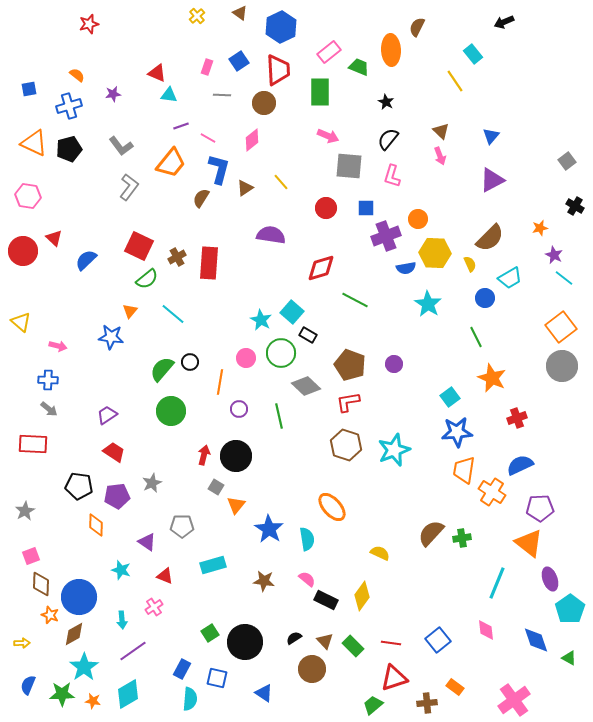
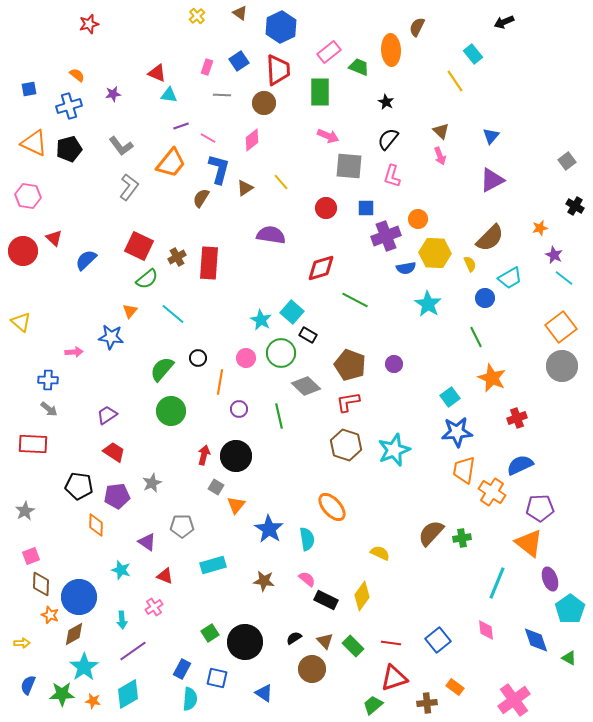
pink arrow at (58, 346): moved 16 px right, 6 px down; rotated 18 degrees counterclockwise
black circle at (190, 362): moved 8 px right, 4 px up
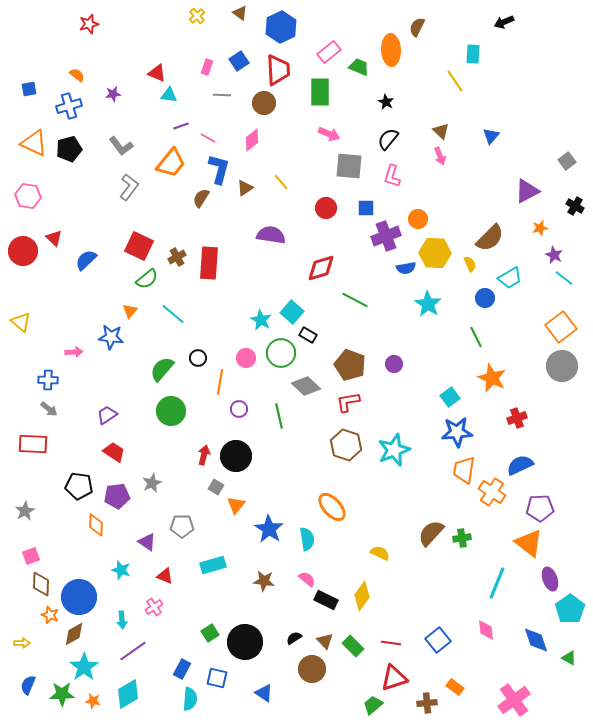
cyan rectangle at (473, 54): rotated 42 degrees clockwise
pink arrow at (328, 136): moved 1 px right, 2 px up
purple triangle at (492, 180): moved 35 px right, 11 px down
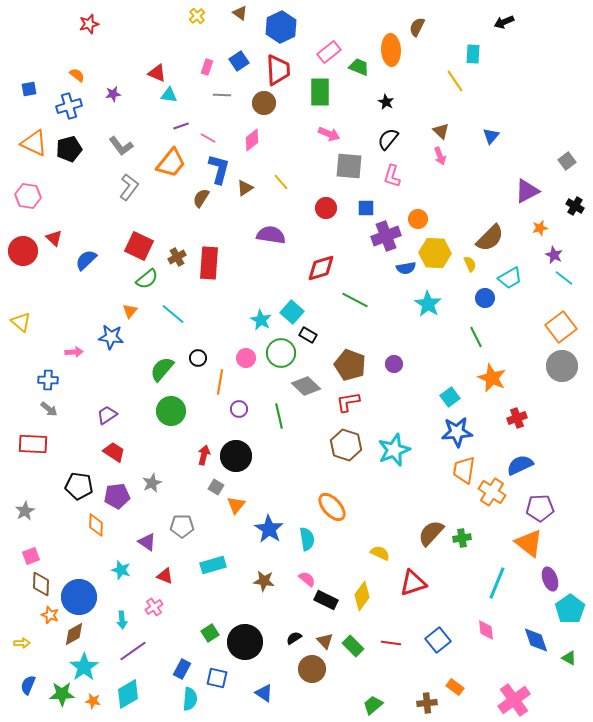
red triangle at (394, 678): moved 19 px right, 95 px up
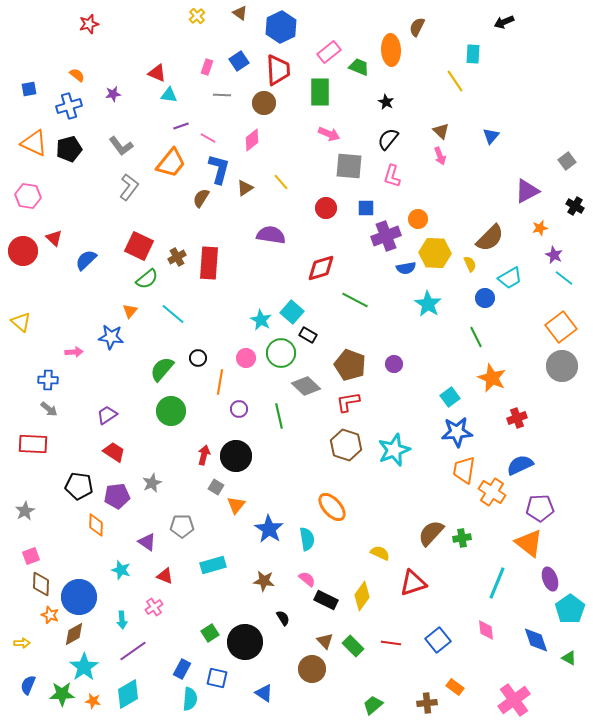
black semicircle at (294, 638): moved 11 px left, 20 px up; rotated 91 degrees clockwise
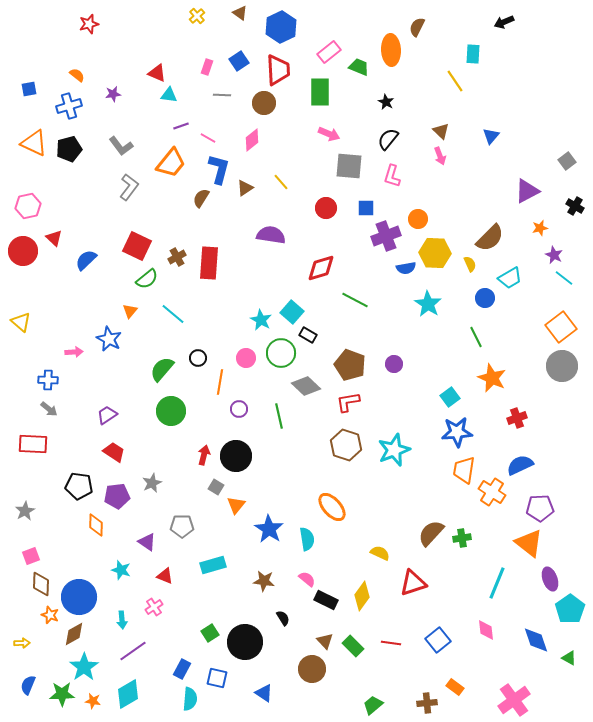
pink hexagon at (28, 196): moved 10 px down; rotated 20 degrees counterclockwise
red square at (139, 246): moved 2 px left
blue star at (111, 337): moved 2 px left, 2 px down; rotated 20 degrees clockwise
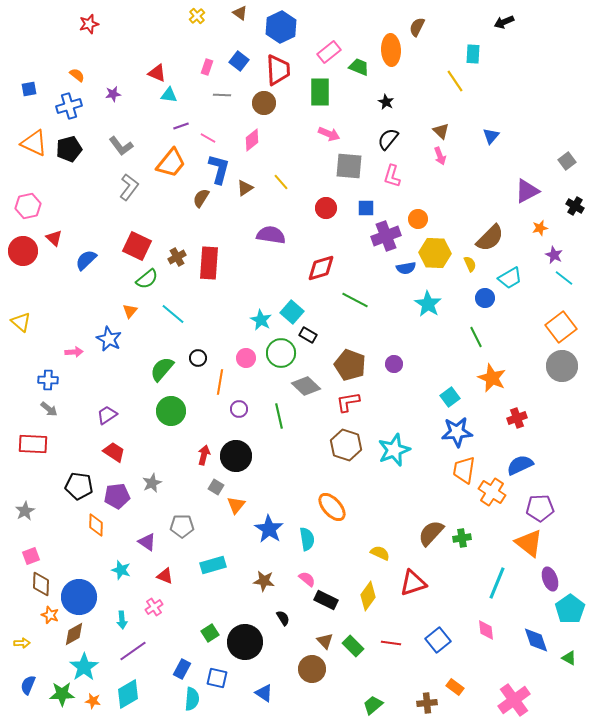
blue square at (239, 61): rotated 18 degrees counterclockwise
yellow diamond at (362, 596): moved 6 px right
cyan semicircle at (190, 699): moved 2 px right
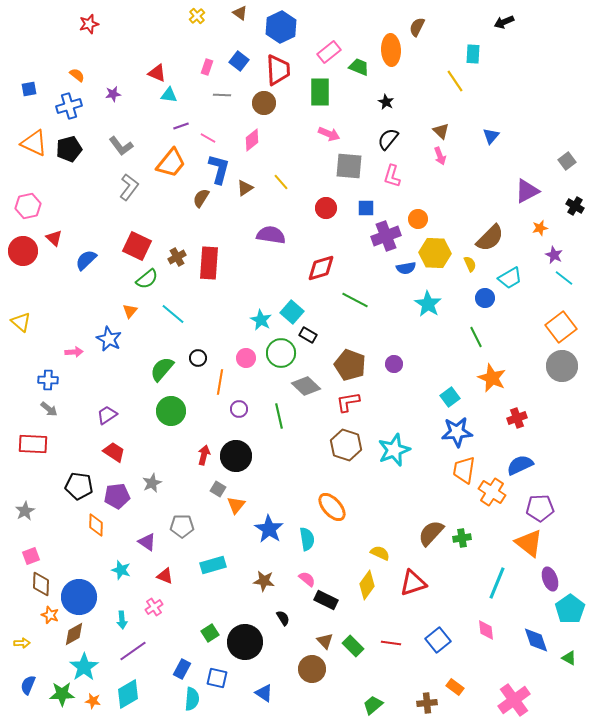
gray square at (216, 487): moved 2 px right, 2 px down
yellow diamond at (368, 596): moved 1 px left, 11 px up
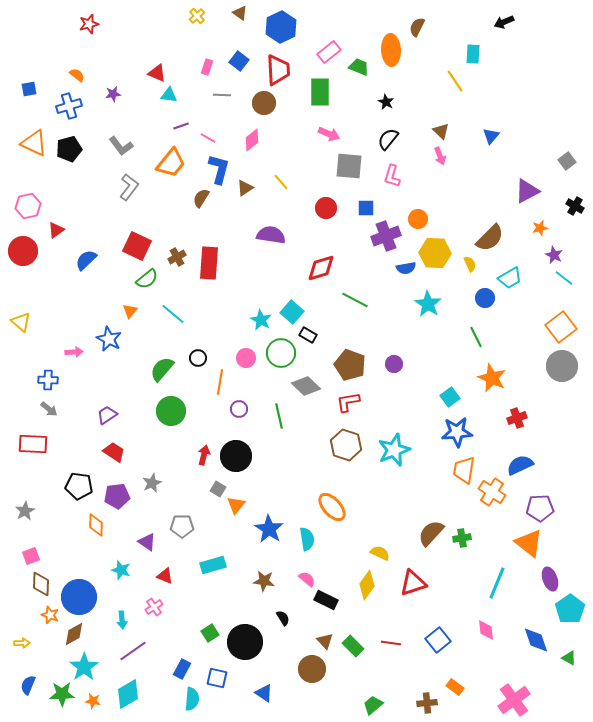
red triangle at (54, 238): moved 2 px right, 8 px up; rotated 42 degrees clockwise
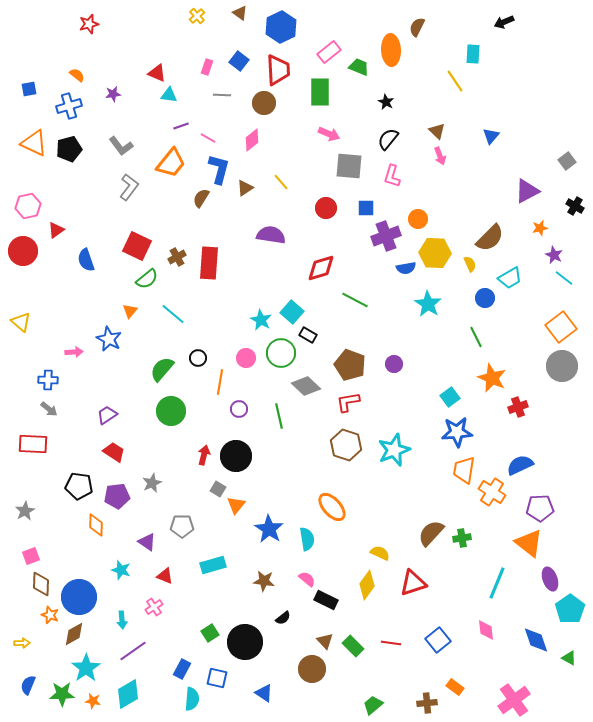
brown triangle at (441, 131): moved 4 px left
blue semicircle at (86, 260): rotated 65 degrees counterclockwise
red cross at (517, 418): moved 1 px right, 11 px up
black semicircle at (283, 618): rotated 84 degrees clockwise
cyan star at (84, 667): moved 2 px right, 1 px down
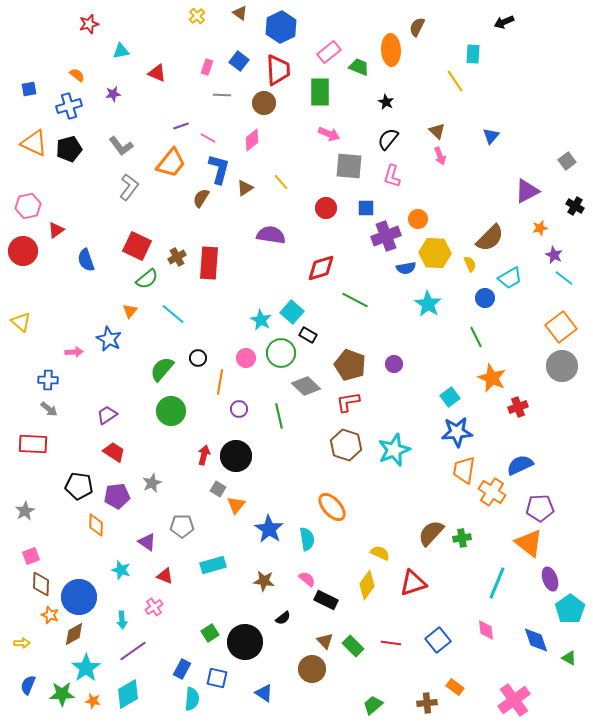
cyan triangle at (169, 95): moved 48 px left, 44 px up; rotated 18 degrees counterclockwise
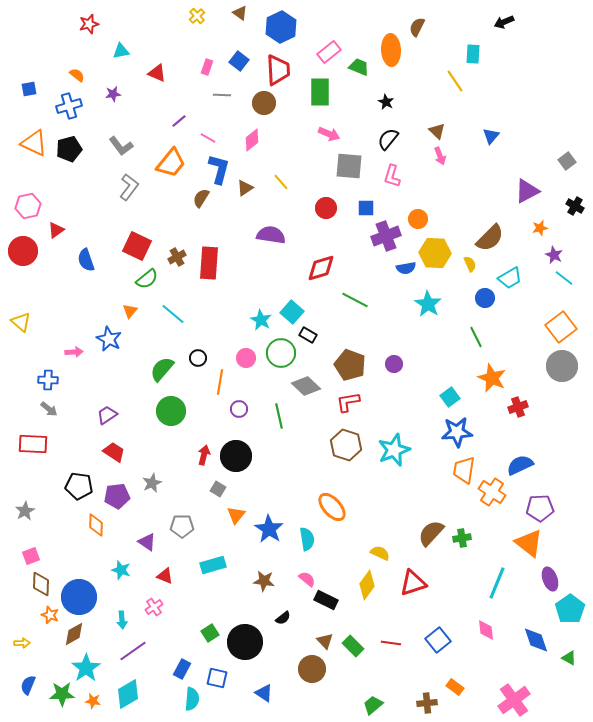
purple line at (181, 126): moved 2 px left, 5 px up; rotated 21 degrees counterclockwise
orange triangle at (236, 505): moved 10 px down
